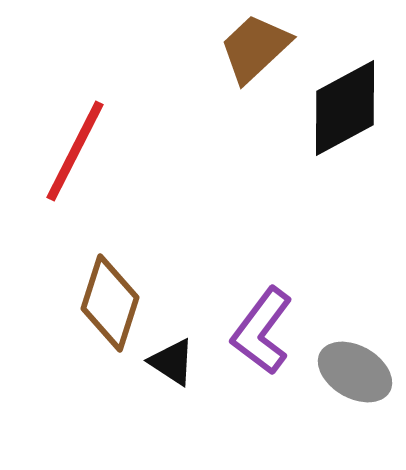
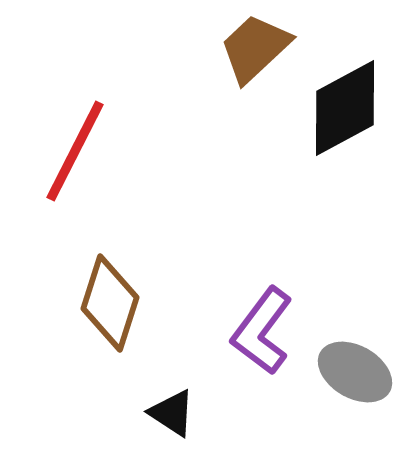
black triangle: moved 51 px down
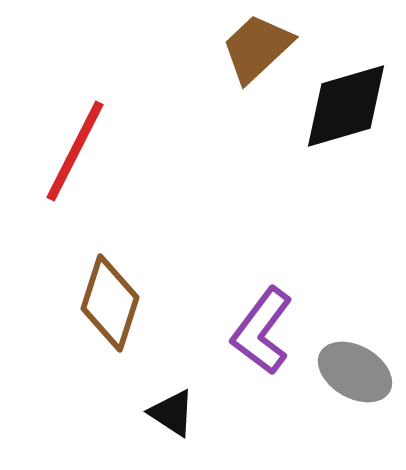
brown trapezoid: moved 2 px right
black diamond: moved 1 px right, 2 px up; rotated 12 degrees clockwise
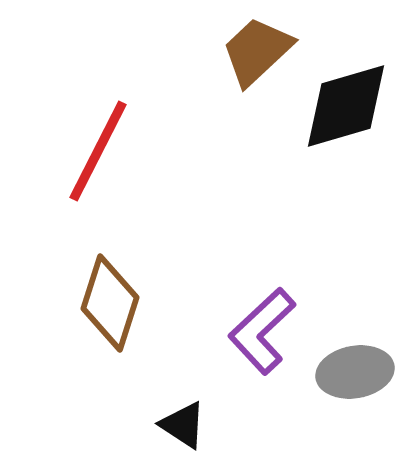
brown trapezoid: moved 3 px down
red line: moved 23 px right
purple L-shape: rotated 10 degrees clockwise
gray ellipse: rotated 40 degrees counterclockwise
black triangle: moved 11 px right, 12 px down
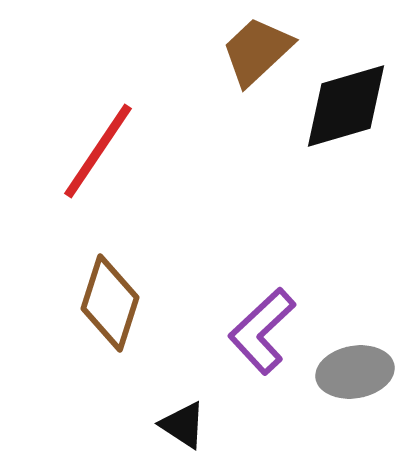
red line: rotated 7 degrees clockwise
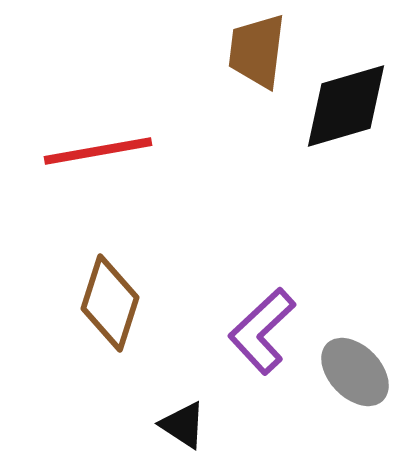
brown trapezoid: rotated 40 degrees counterclockwise
red line: rotated 46 degrees clockwise
gray ellipse: rotated 56 degrees clockwise
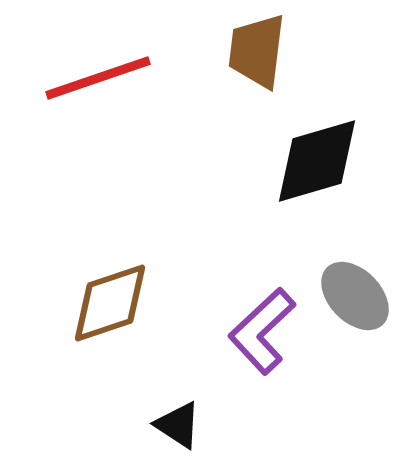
black diamond: moved 29 px left, 55 px down
red line: moved 73 px up; rotated 9 degrees counterclockwise
brown diamond: rotated 54 degrees clockwise
gray ellipse: moved 76 px up
black triangle: moved 5 px left
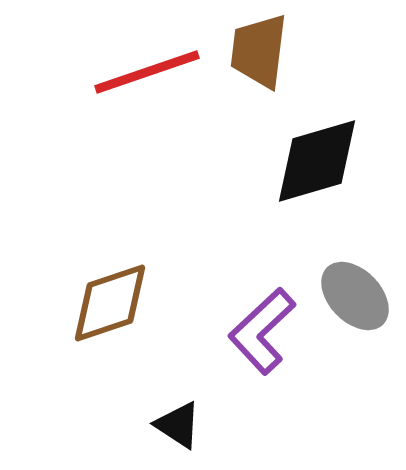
brown trapezoid: moved 2 px right
red line: moved 49 px right, 6 px up
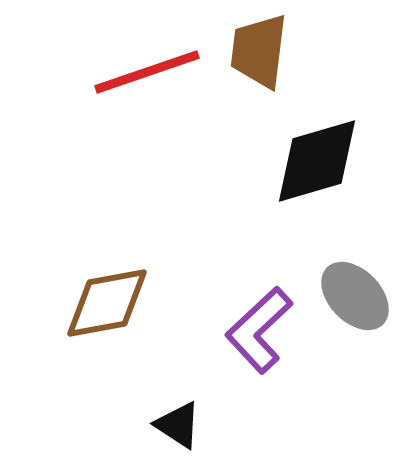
brown diamond: moved 3 px left; rotated 8 degrees clockwise
purple L-shape: moved 3 px left, 1 px up
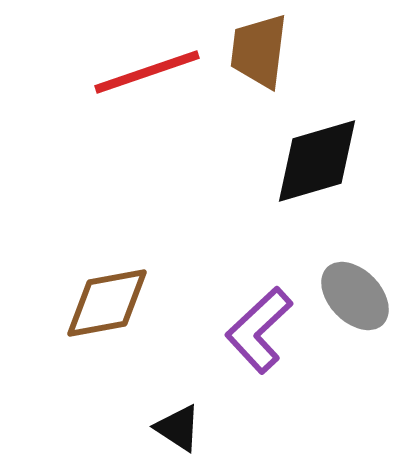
black triangle: moved 3 px down
